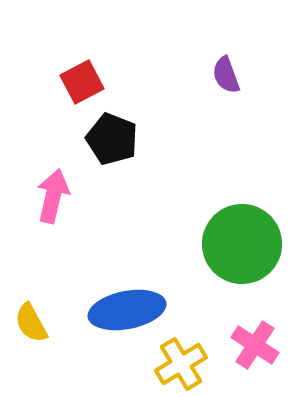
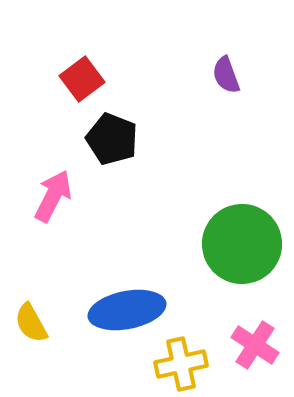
red square: moved 3 px up; rotated 9 degrees counterclockwise
pink arrow: rotated 14 degrees clockwise
yellow cross: rotated 18 degrees clockwise
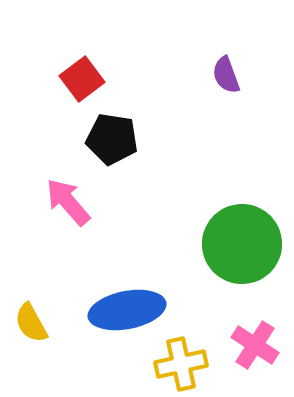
black pentagon: rotated 12 degrees counterclockwise
pink arrow: moved 15 px right, 6 px down; rotated 68 degrees counterclockwise
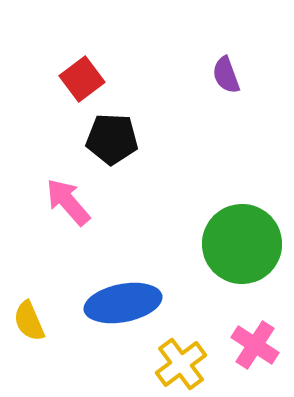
black pentagon: rotated 6 degrees counterclockwise
blue ellipse: moved 4 px left, 7 px up
yellow semicircle: moved 2 px left, 2 px up; rotated 6 degrees clockwise
yellow cross: rotated 24 degrees counterclockwise
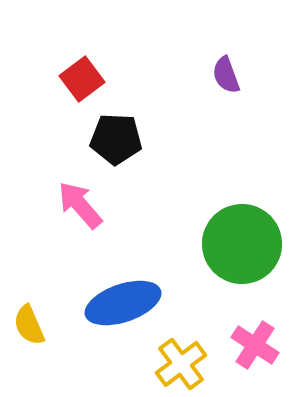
black pentagon: moved 4 px right
pink arrow: moved 12 px right, 3 px down
blue ellipse: rotated 8 degrees counterclockwise
yellow semicircle: moved 4 px down
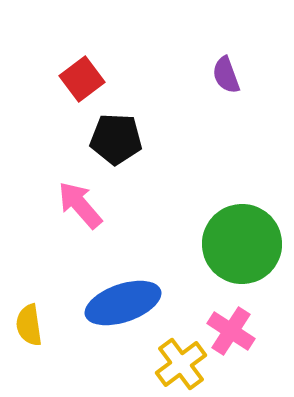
yellow semicircle: rotated 15 degrees clockwise
pink cross: moved 24 px left, 14 px up
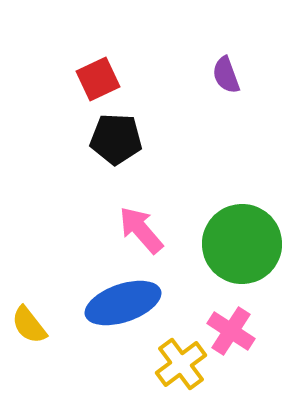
red square: moved 16 px right; rotated 12 degrees clockwise
pink arrow: moved 61 px right, 25 px down
yellow semicircle: rotated 30 degrees counterclockwise
